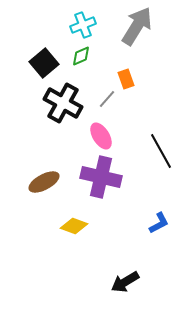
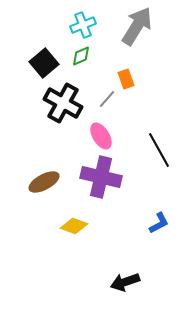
black line: moved 2 px left, 1 px up
black arrow: rotated 12 degrees clockwise
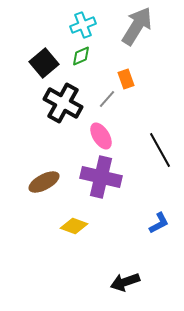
black line: moved 1 px right
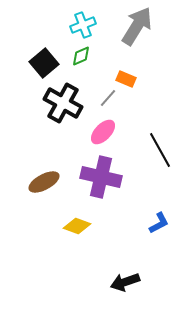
orange rectangle: rotated 48 degrees counterclockwise
gray line: moved 1 px right, 1 px up
pink ellipse: moved 2 px right, 4 px up; rotated 76 degrees clockwise
yellow diamond: moved 3 px right
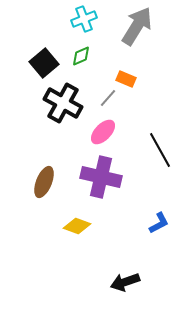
cyan cross: moved 1 px right, 6 px up
brown ellipse: rotated 40 degrees counterclockwise
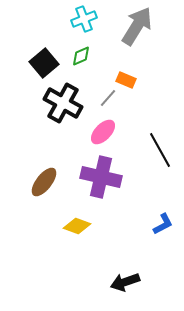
orange rectangle: moved 1 px down
brown ellipse: rotated 16 degrees clockwise
blue L-shape: moved 4 px right, 1 px down
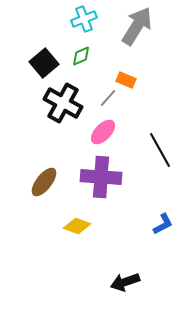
purple cross: rotated 9 degrees counterclockwise
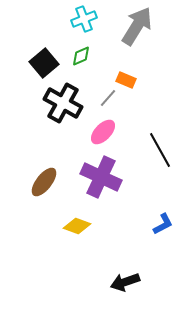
purple cross: rotated 21 degrees clockwise
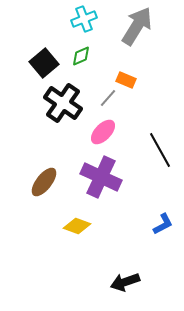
black cross: rotated 6 degrees clockwise
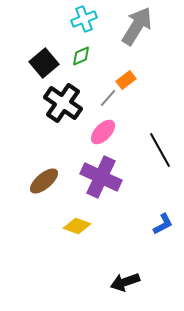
orange rectangle: rotated 60 degrees counterclockwise
brown ellipse: moved 1 px up; rotated 12 degrees clockwise
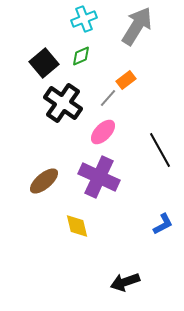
purple cross: moved 2 px left
yellow diamond: rotated 56 degrees clockwise
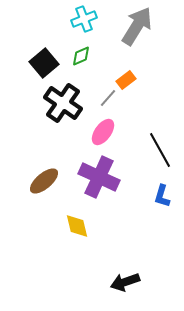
pink ellipse: rotated 8 degrees counterclockwise
blue L-shape: moved 1 px left, 28 px up; rotated 135 degrees clockwise
